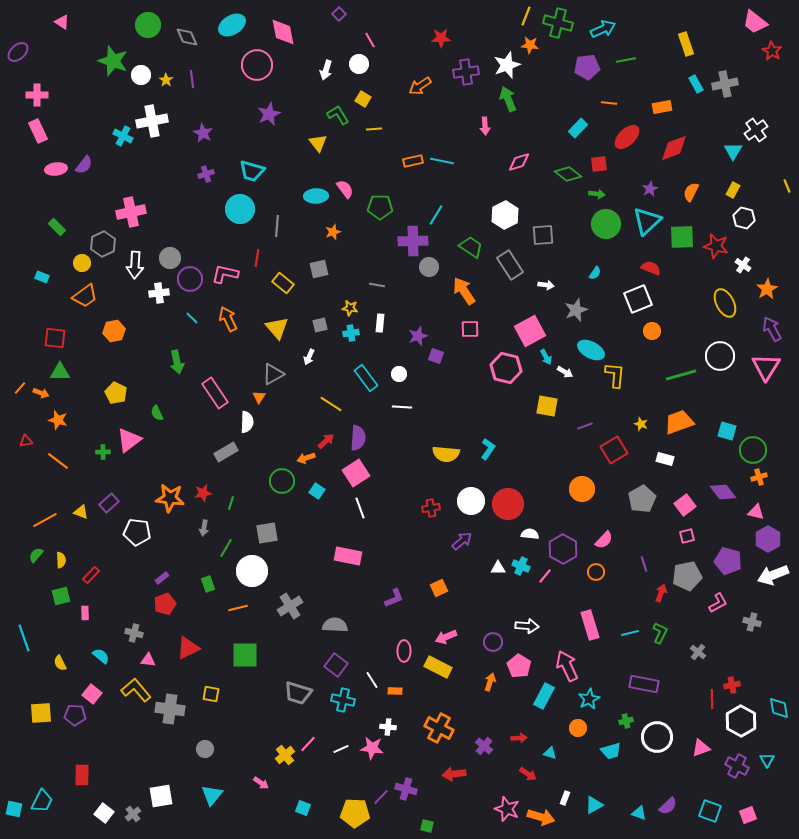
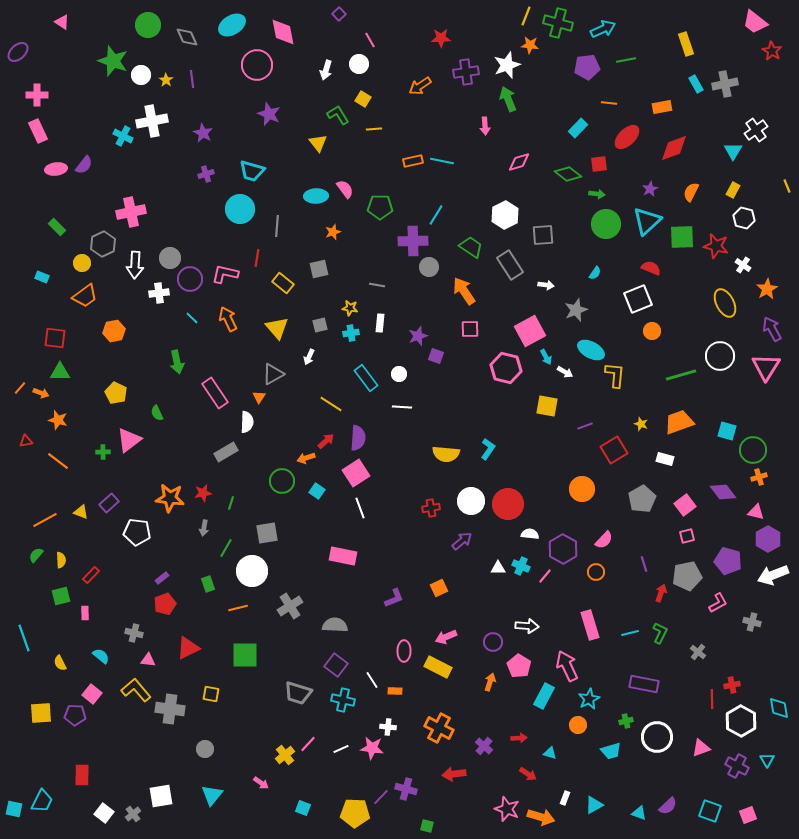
purple star at (269, 114): rotated 25 degrees counterclockwise
pink rectangle at (348, 556): moved 5 px left
orange circle at (578, 728): moved 3 px up
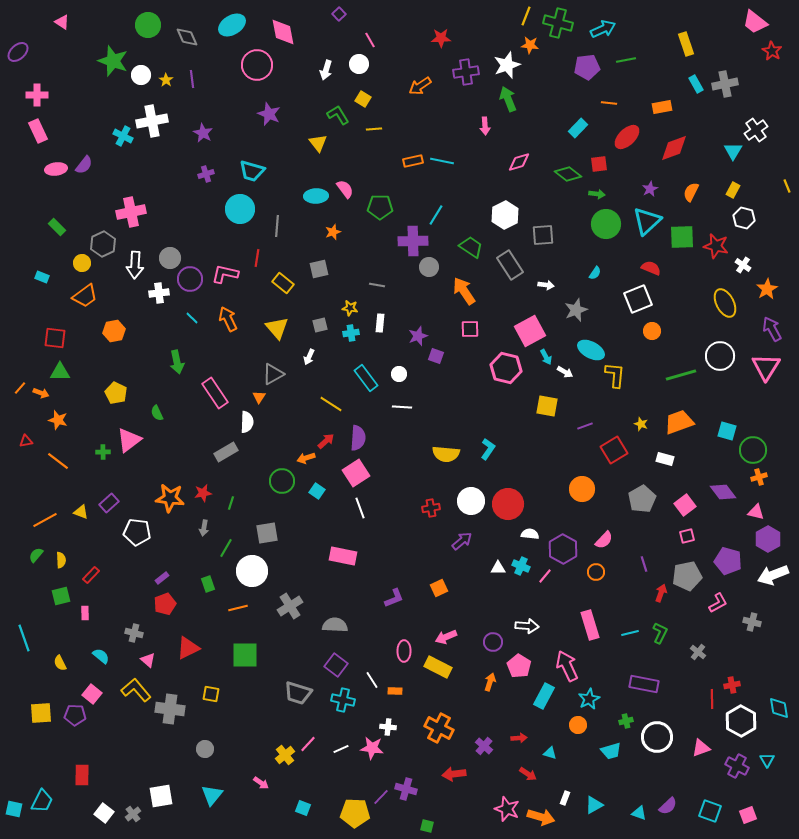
pink triangle at (148, 660): rotated 35 degrees clockwise
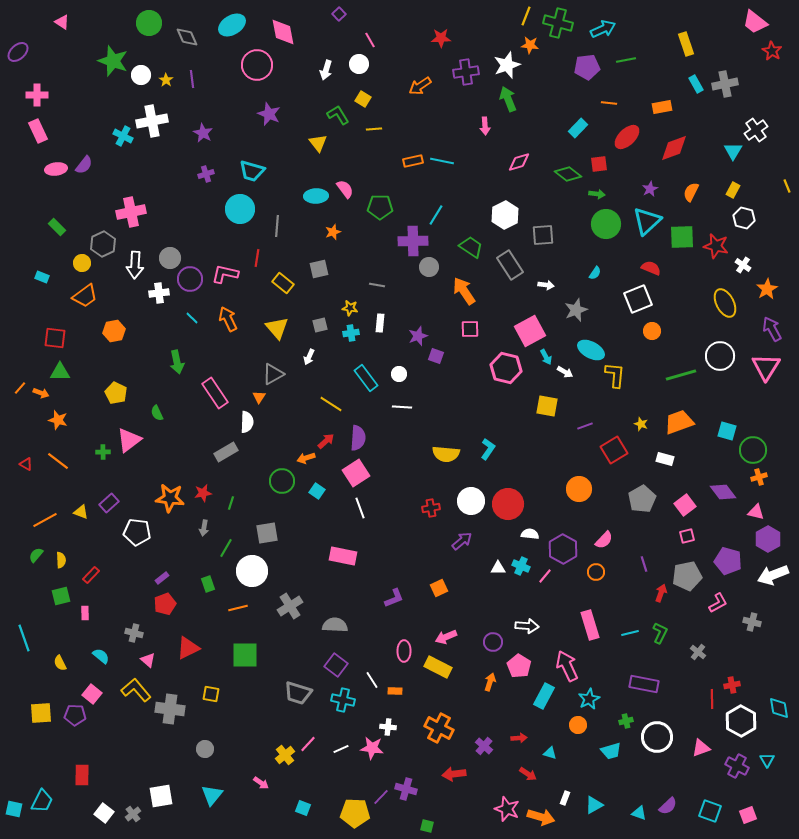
green circle at (148, 25): moved 1 px right, 2 px up
red triangle at (26, 441): moved 23 px down; rotated 40 degrees clockwise
orange circle at (582, 489): moved 3 px left
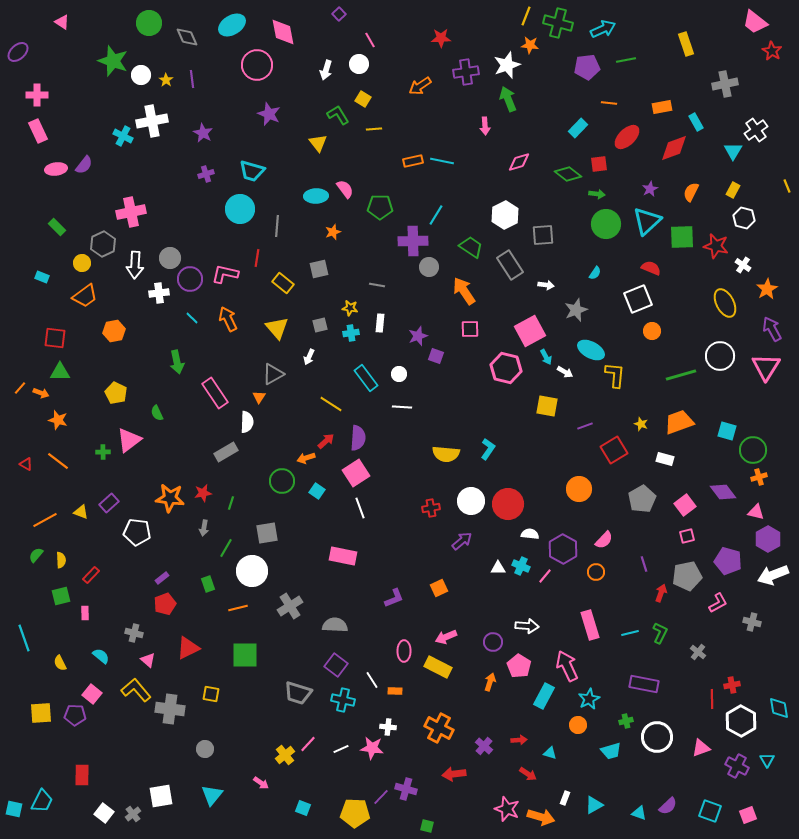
cyan rectangle at (696, 84): moved 38 px down
red arrow at (519, 738): moved 2 px down
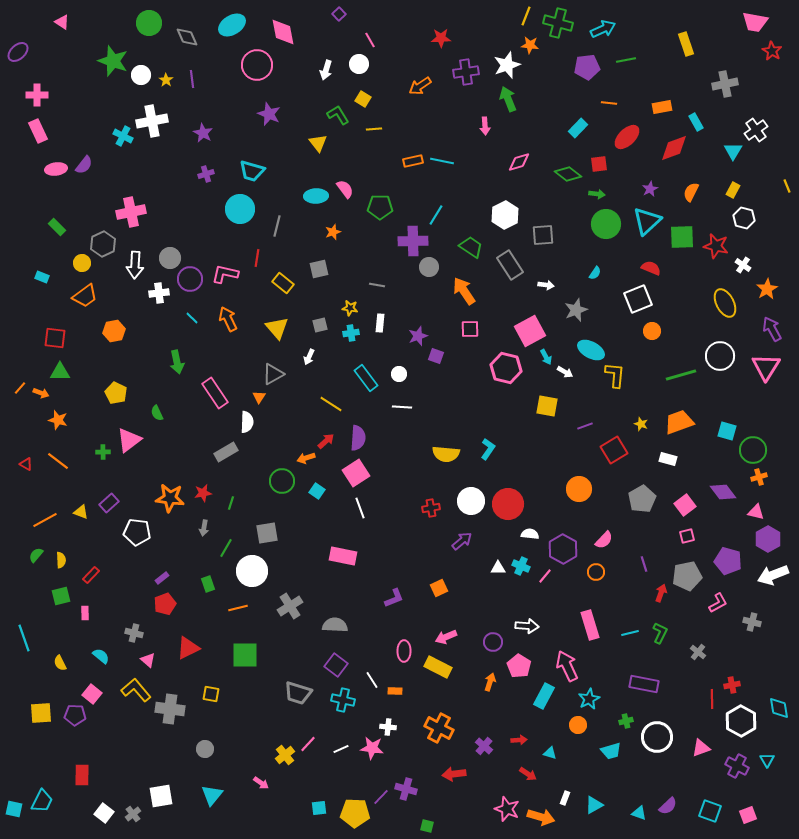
pink trapezoid at (755, 22): rotated 28 degrees counterclockwise
gray line at (277, 226): rotated 10 degrees clockwise
white rectangle at (665, 459): moved 3 px right
cyan square at (303, 808): moved 16 px right; rotated 28 degrees counterclockwise
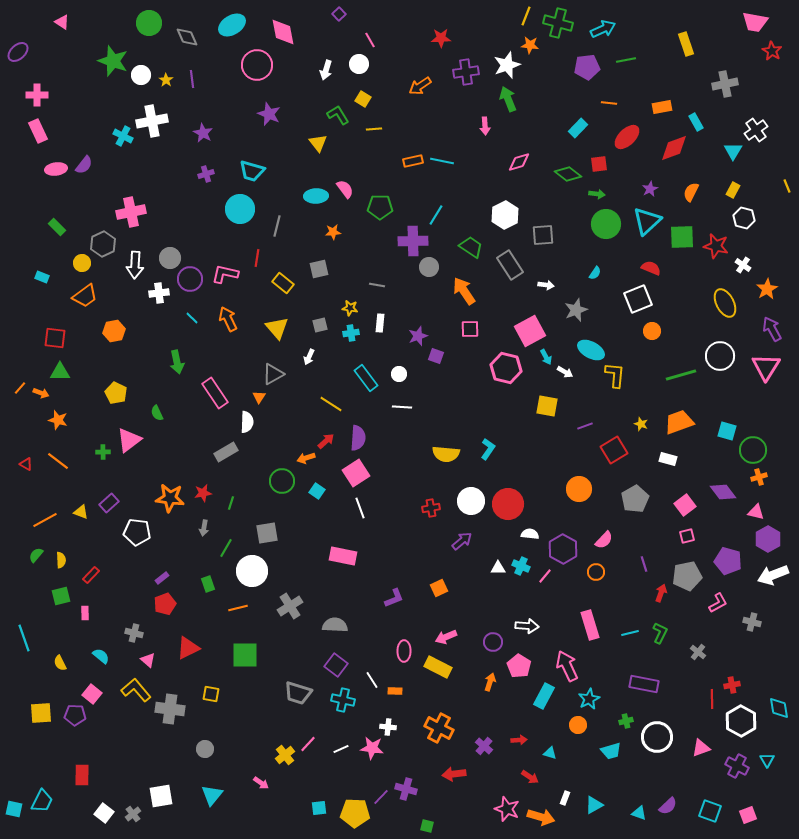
orange star at (333, 232): rotated 14 degrees clockwise
gray pentagon at (642, 499): moved 7 px left
red arrow at (528, 774): moved 2 px right, 3 px down
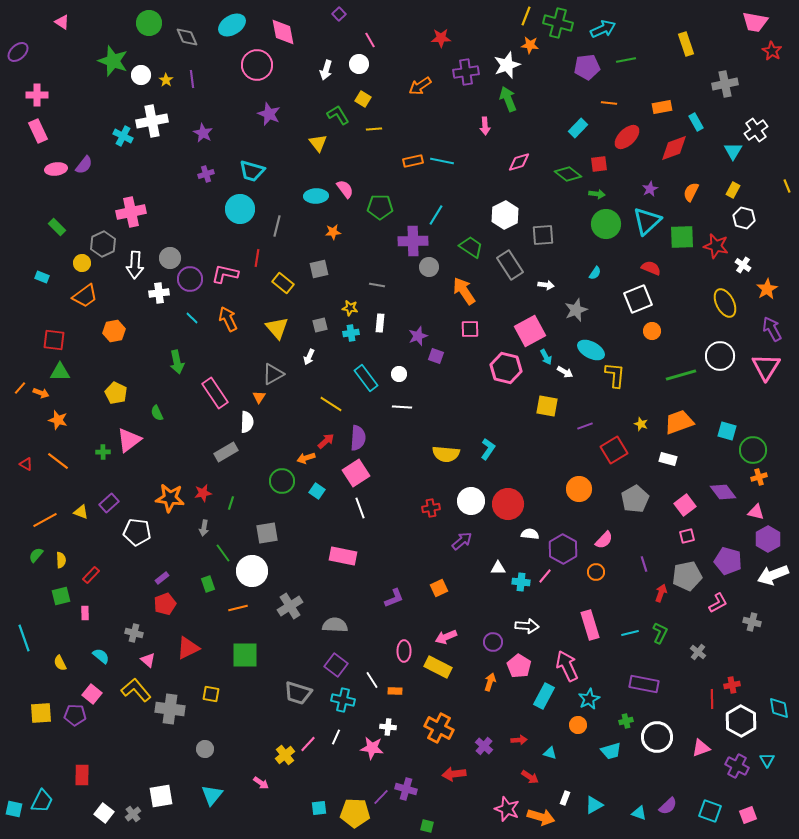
red square at (55, 338): moved 1 px left, 2 px down
green line at (226, 548): moved 3 px left, 5 px down; rotated 66 degrees counterclockwise
cyan cross at (521, 566): moved 16 px down; rotated 18 degrees counterclockwise
white line at (341, 749): moved 5 px left, 12 px up; rotated 42 degrees counterclockwise
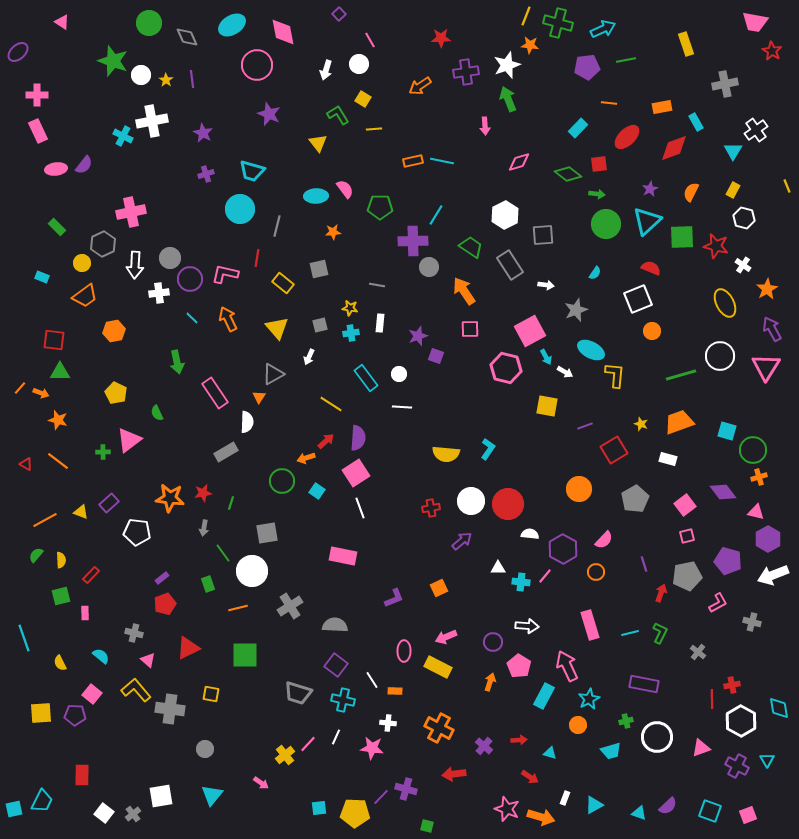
white cross at (388, 727): moved 4 px up
cyan square at (14, 809): rotated 24 degrees counterclockwise
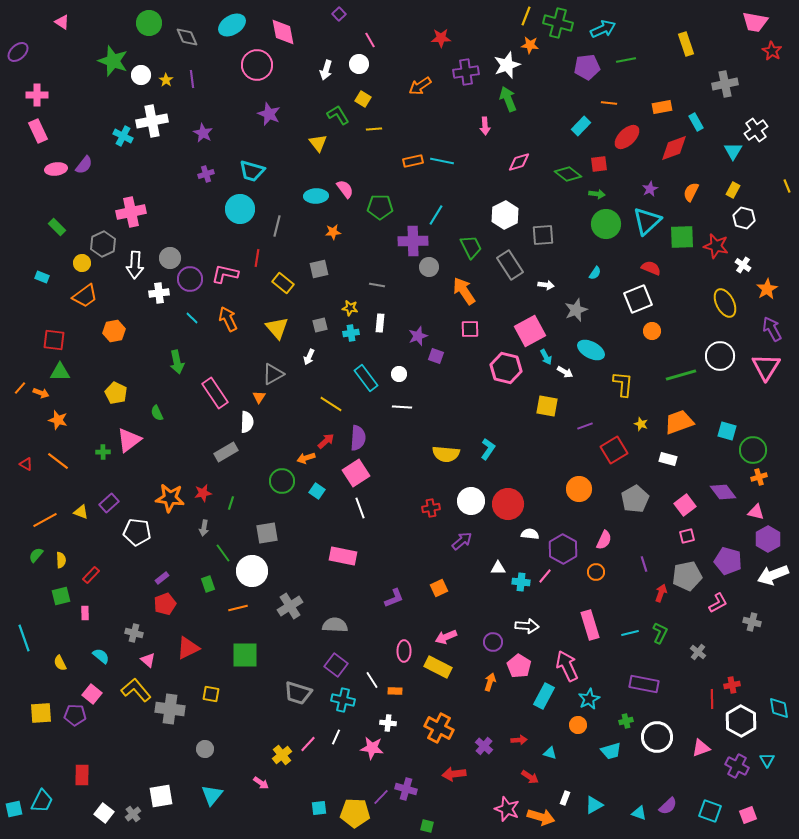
cyan rectangle at (578, 128): moved 3 px right, 2 px up
green trapezoid at (471, 247): rotated 30 degrees clockwise
yellow L-shape at (615, 375): moved 8 px right, 9 px down
pink semicircle at (604, 540): rotated 18 degrees counterclockwise
yellow cross at (285, 755): moved 3 px left
